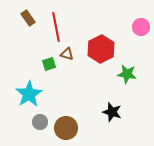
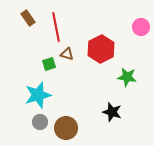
green star: moved 3 px down
cyan star: moved 9 px right, 1 px down; rotated 16 degrees clockwise
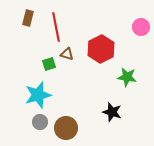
brown rectangle: rotated 49 degrees clockwise
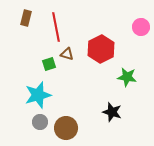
brown rectangle: moved 2 px left
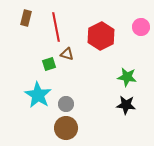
red hexagon: moved 13 px up
cyan star: rotated 24 degrees counterclockwise
black star: moved 14 px right, 7 px up; rotated 12 degrees counterclockwise
gray circle: moved 26 px right, 18 px up
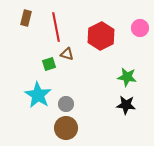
pink circle: moved 1 px left, 1 px down
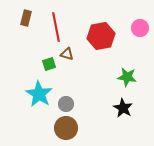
red hexagon: rotated 16 degrees clockwise
cyan star: moved 1 px right, 1 px up
black star: moved 3 px left, 3 px down; rotated 24 degrees clockwise
